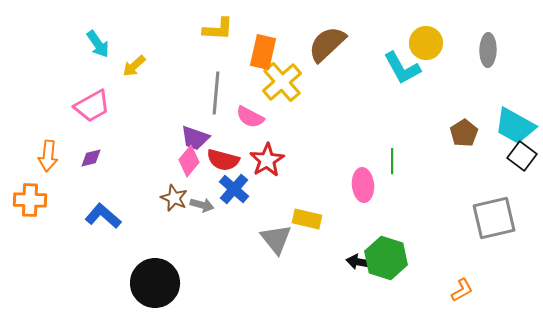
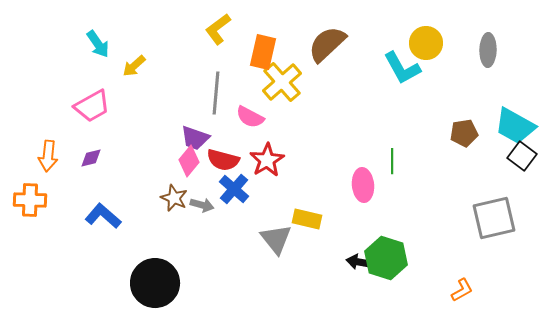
yellow L-shape: rotated 140 degrees clockwise
brown pentagon: rotated 24 degrees clockwise
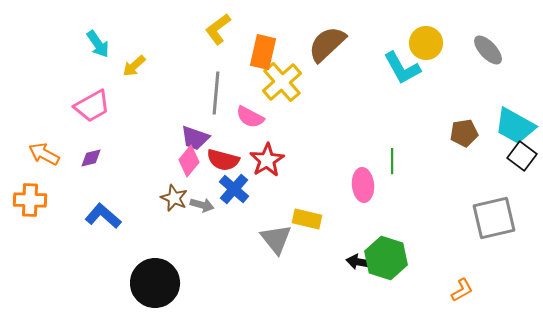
gray ellipse: rotated 44 degrees counterclockwise
orange arrow: moved 4 px left, 2 px up; rotated 112 degrees clockwise
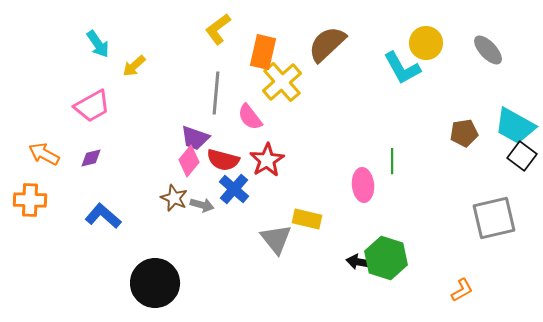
pink semicircle: rotated 24 degrees clockwise
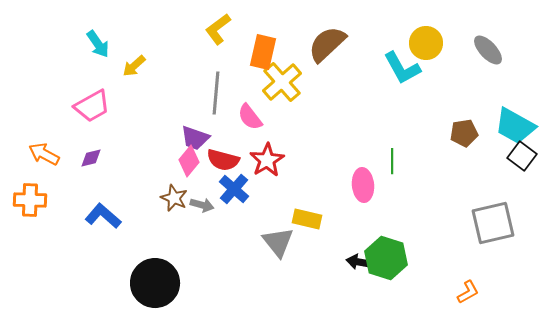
gray square: moved 1 px left, 5 px down
gray triangle: moved 2 px right, 3 px down
orange L-shape: moved 6 px right, 2 px down
